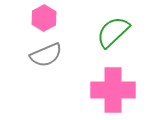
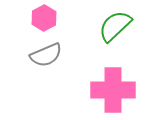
green semicircle: moved 2 px right, 6 px up
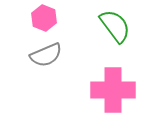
pink hexagon: rotated 10 degrees counterclockwise
green semicircle: rotated 96 degrees clockwise
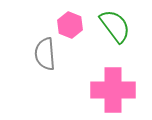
pink hexagon: moved 26 px right, 7 px down
gray semicircle: moved 1 px left, 1 px up; rotated 108 degrees clockwise
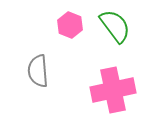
gray semicircle: moved 7 px left, 17 px down
pink cross: rotated 12 degrees counterclockwise
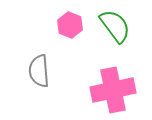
gray semicircle: moved 1 px right
